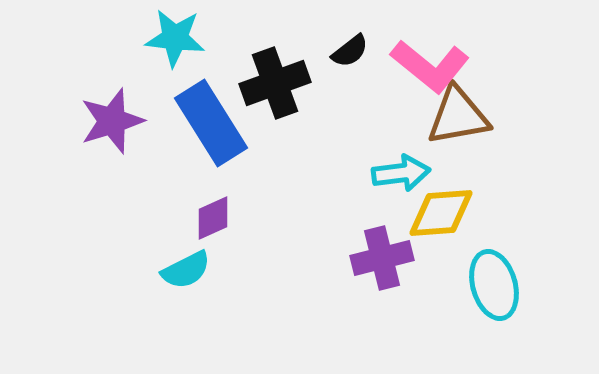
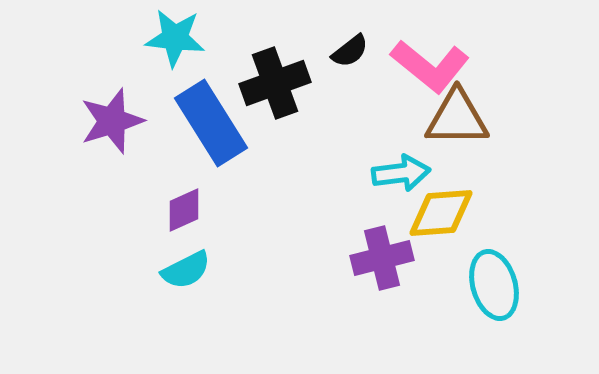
brown triangle: moved 1 px left, 2 px down; rotated 10 degrees clockwise
purple diamond: moved 29 px left, 8 px up
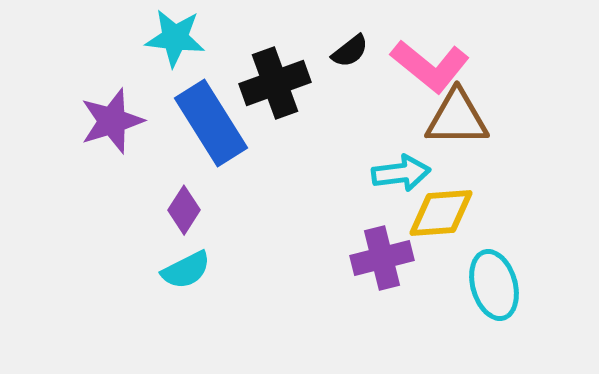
purple diamond: rotated 33 degrees counterclockwise
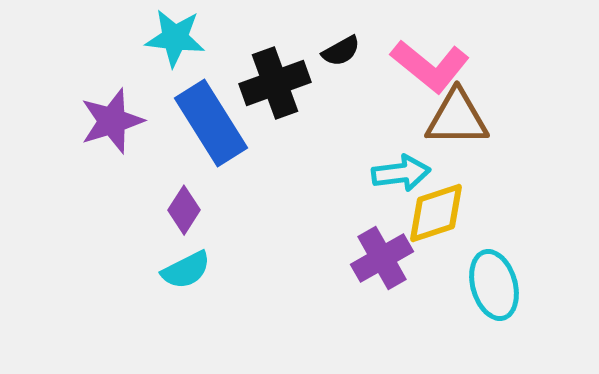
black semicircle: moved 9 px left; rotated 9 degrees clockwise
yellow diamond: moved 5 px left; rotated 14 degrees counterclockwise
purple cross: rotated 16 degrees counterclockwise
